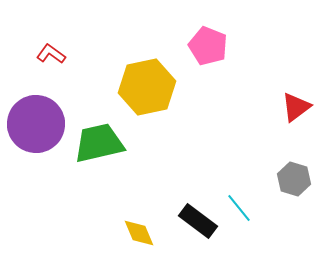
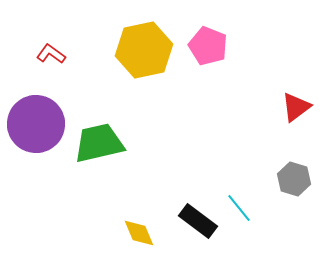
yellow hexagon: moved 3 px left, 37 px up
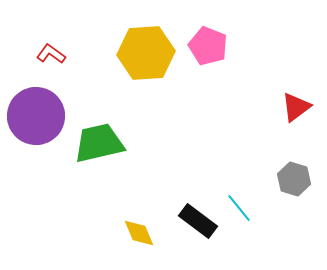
yellow hexagon: moved 2 px right, 3 px down; rotated 8 degrees clockwise
purple circle: moved 8 px up
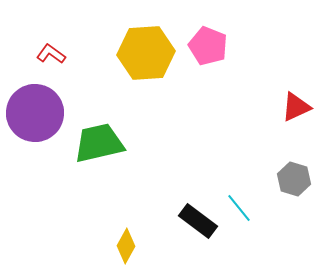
red triangle: rotated 12 degrees clockwise
purple circle: moved 1 px left, 3 px up
yellow diamond: moved 13 px left, 13 px down; rotated 52 degrees clockwise
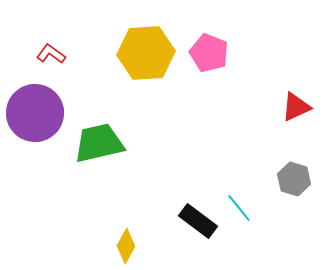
pink pentagon: moved 1 px right, 7 px down
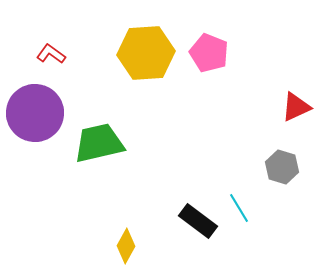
gray hexagon: moved 12 px left, 12 px up
cyan line: rotated 8 degrees clockwise
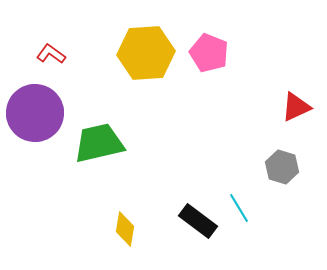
yellow diamond: moved 1 px left, 17 px up; rotated 20 degrees counterclockwise
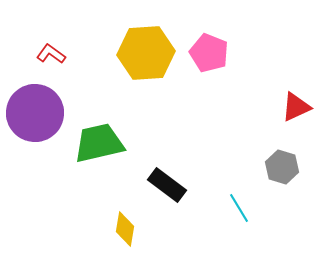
black rectangle: moved 31 px left, 36 px up
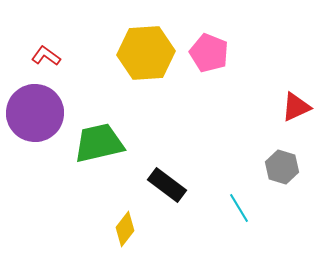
red L-shape: moved 5 px left, 2 px down
yellow diamond: rotated 28 degrees clockwise
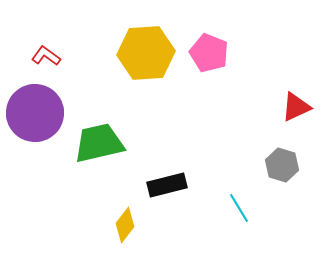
gray hexagon: moved 2 px up
black rectangle: rotated 51 degrees counterclockwise
yellow diamond: moved 4 px up
